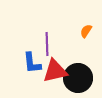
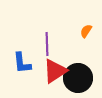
blue L-shape: moved 10 px left
red triangle: rotated 20 degrees counterclockwise
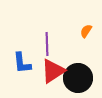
red triangle: moved 2 px left
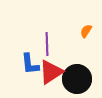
blue L-shape: moved 8 px right, 1 px down
red triangle: moved 2 px left, 1 px down
black circle: moved 1 px left, 1 px down
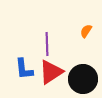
blue L-shape: moved 6 px left, 5 px down
black circle: moved 6 px right
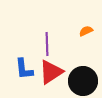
orange semicircle: rotated 32 degrees clockwise
black circle: moved 2 px down
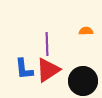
orange semicircle: rotated 24 degrees clockwise
red triangle: moved 3 px left, 2 px up
